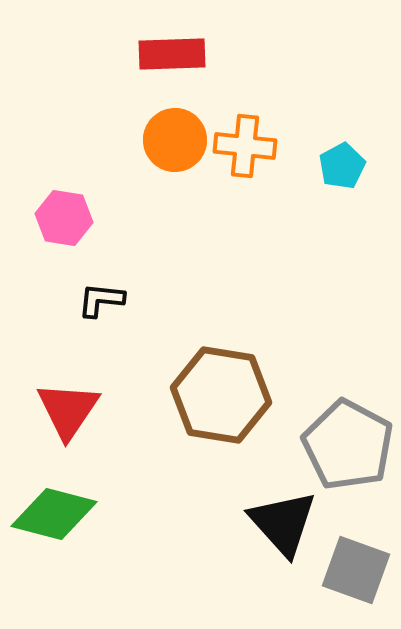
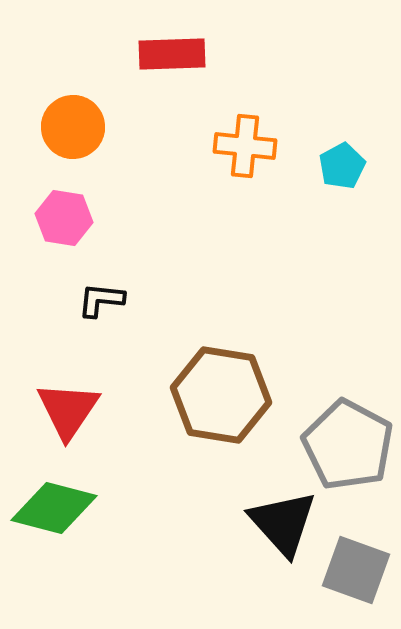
orange circle: moved 102 px left, 13 px up
green diamond: moved 6 px up
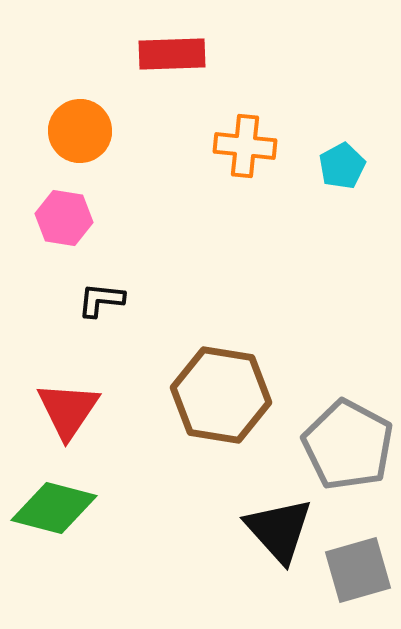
orange circle: moved 7 px right, 4 px down
black triangle: moved 4 px left, 7 px down
gray square: moved 2 px right; rotated 36 degrees counterclockwise
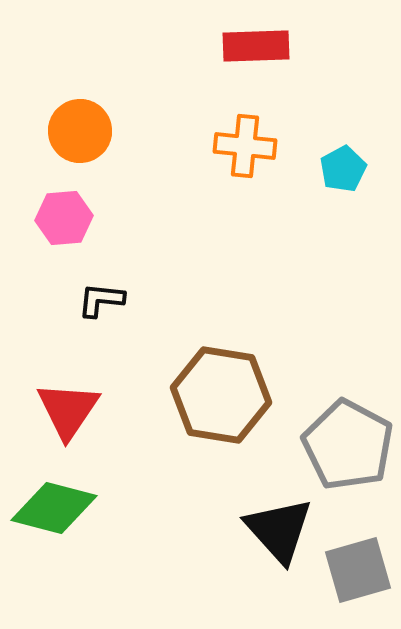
red rectangle: moved 84 px right, 8 px up
cyan pentagon: moved 1 px right, 3 px down
pink hexagon: rotated 14 degrees counterclockwise
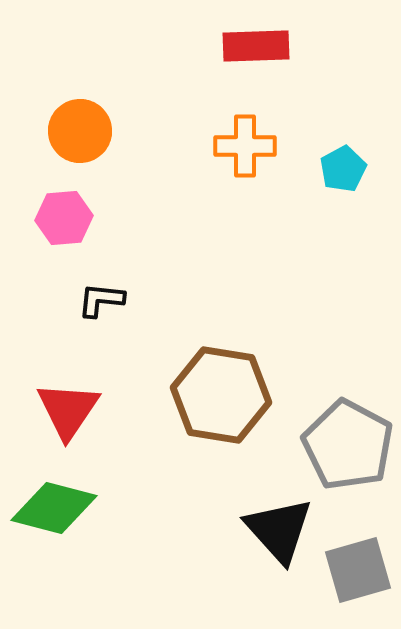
orange cross: rotated 6 degrees counterclockwise
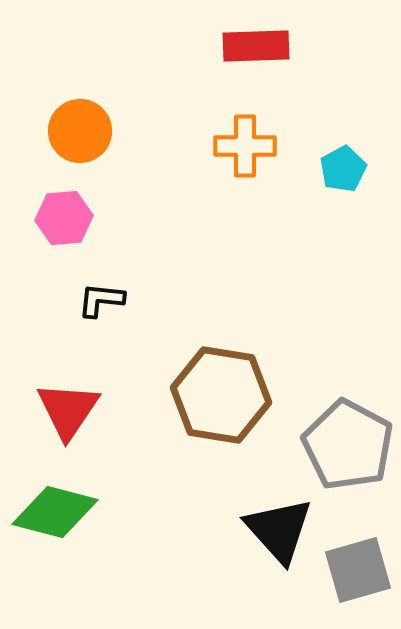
green diamond: moved 1 px right, 4 px down
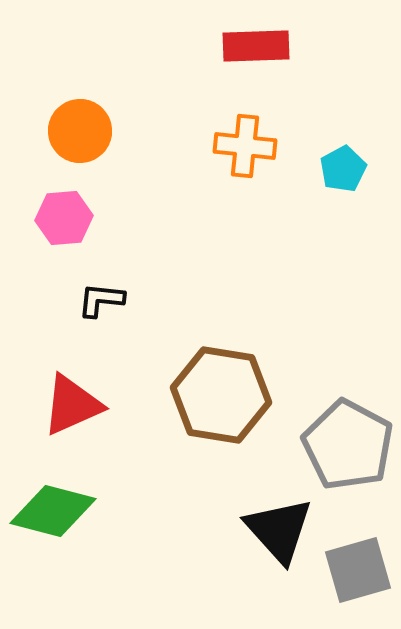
orange cross: rotated 6 degrees clockwise
red triangle: moved 4 px right, 5 px up; rotated 32 degrees clockwise
green diamond: moved 2 px left, 1 px up
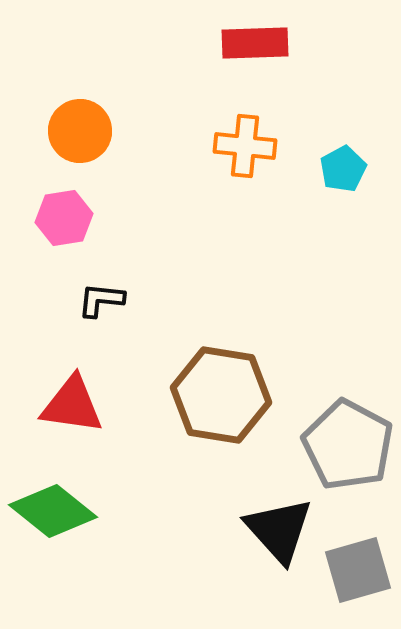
red rectangle: moved 1 px left, 3 px up
pink hexagon: rotated 4 degrees counterclockwise
red triangle: rotated 32 degrees clockwise
green diamond: rotated 24 degrees clockwise
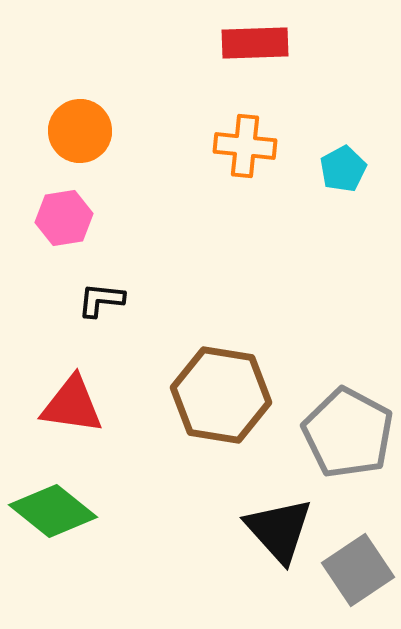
gray pentagon: moved 12 px up
gray square: rotated 18 degrees counterclockwise
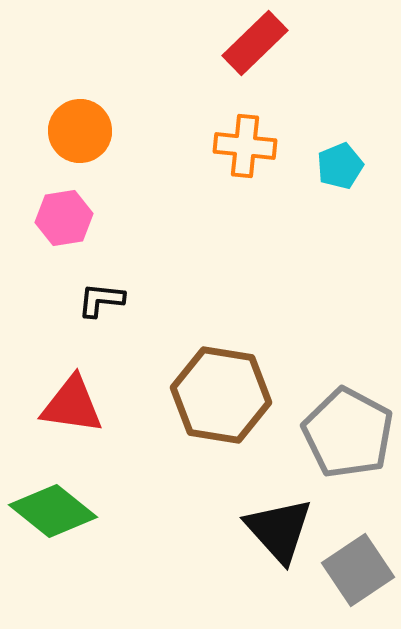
red rectangle: rotated 42 degrees counterclockwise
cyan pentagon: moved 3 px left, 3 px up; rotated 6 degrees clockwise
